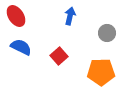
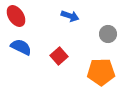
blue arrow: rotated 96 degrees clockwise
gray circle: moved 1 px right, 1 px down
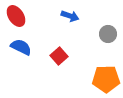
orange pentagon: moved 5 px right, 7 px down
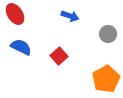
red ellipse: moved 1 px left, 2 px up
orange pentagon: rotated 28 degrees counterclockwise
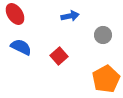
blue arrow: rotated 30 degrees counterclockwise
gray circle: moved 5 px left, 1 px down
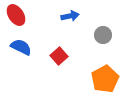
red ellipse: moved 1 px right, 1 px down
orange pentagon: moved 1 px left
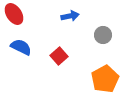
red ellipse: moved 2 px left, 1 px up
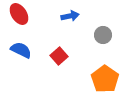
red ellipse: moved 5 px right
blue semicircle: moved 3 px down
orange pentagon: rotated 8 degrees counterclockwise
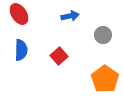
blue semicircle: rotated 65 degrees clockwise
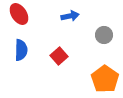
gray circle: moved 1 px right
